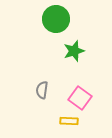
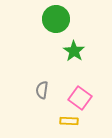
green star: rotated 20 degrees counterclockwise
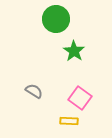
gray semicircle: moved 8 px left, 1 px down; rotated 114 degrees clockwise
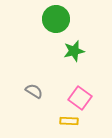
green star: rotated 25 degrees clockwise
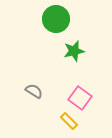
yellow rectangle: rotated 42 degrees clockwise
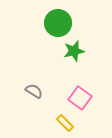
green circle: moved 2 px right, 4 px down
yellow rectangle: moved 4 px left, 2 px down
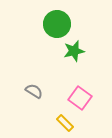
green circle: moved 1 px left, 1 px down
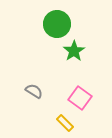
green star: rotated 20 degrees counterclockwise
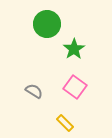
green circle: moved 10 px left
green star: moved 2 px up
pink square: moved 5 px left, 11 px up
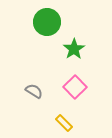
green circle: moved 2 px up
pink square: rotated 10 degrees clockwise
yellow rectangle: moved 1 px left
